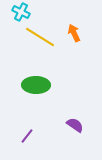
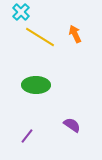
cyan cross: rotated 18 degrees clockwise
orange arrow: moved 1 px right, 1 px down
purple semicircle: moved 3 px left
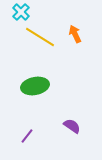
green ellipse: moved 1 px left, 1 px down; rotated 12 degrees counterclockwise
purple semicircle: moved 1 px down
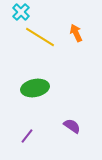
orange arrow: moved 1 px right, 1 px up
green ellipse: moved 2 px down
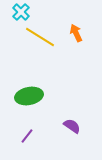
green ellipse: moved 6 px left, 8 px down
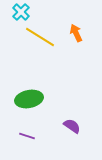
green ellipse: moved 3 px down
purple line: rotated 70 degrees clockwise
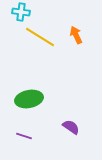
cyan cross: rotated 36 degrees counterclockwise
orange arrow: moved 2 px down
purple semicircle: moved 1 px left, 1 px down
purple line: moved 3 px left
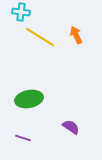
purple line: moved 1 px left, 2 px down
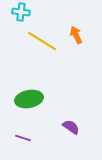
yellow line: moved 2 px right, 4 px down
